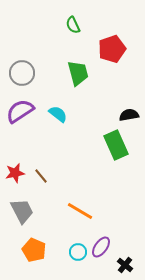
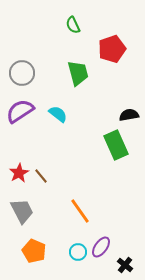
red star: moved 4 px right; rotated 18 degrees counterclockwise
orange line: rotated 24 degrees clockwise
orange pentagon: moved 1 px down
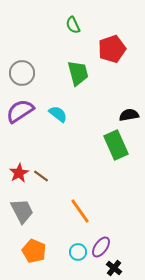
brown line: rotated 14 degrees counterclockwise
black cross: moved 11 px left, 3 px down
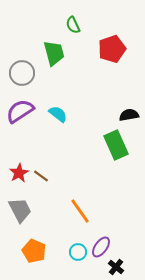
green trapezoid: moved 24 px left, 20 px up
gray trapezoid: moved 2 px left, 1 px up
black cross: moved 2 px right, 1 px up
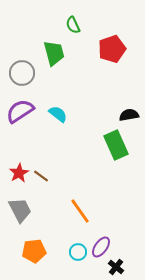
orange pentagon: rotated 30 degrees counterclockwise
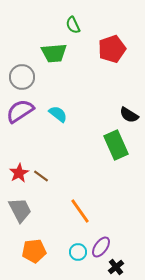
green trapezoid: rotated 100 degrees clockwise
gray circle: moved 4 px down
black semicircle: rotated 138 degrees counterclockwise
black cross: rotated 14 degrees clockwise
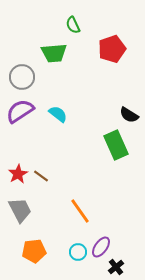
red star: moved 1 px left, 1 px down
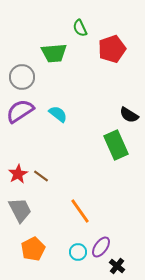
green semicircle: moved 7 px right, 3 px down
orange pentagon: moved 1 px left, 2 px up; rotated 20 degrees counterclockwise
black cross: moved 1 px right, 1 px up; rotated 14 degrees counterclockwise
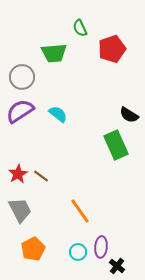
purple ellipse: rotated 30 degrees counterclockwise
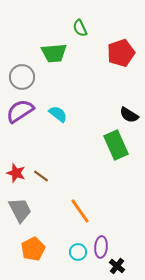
red pentagon: moved 9 px right, 4 px down
red star: moved 2 px left, 1 px up; rotated 24 degrees counterclockwise
